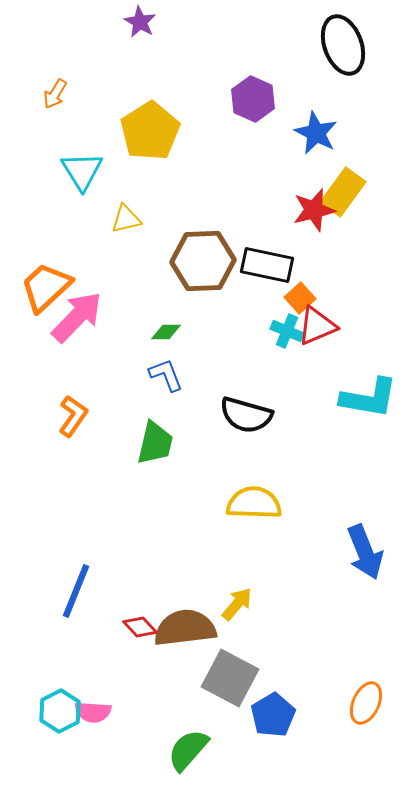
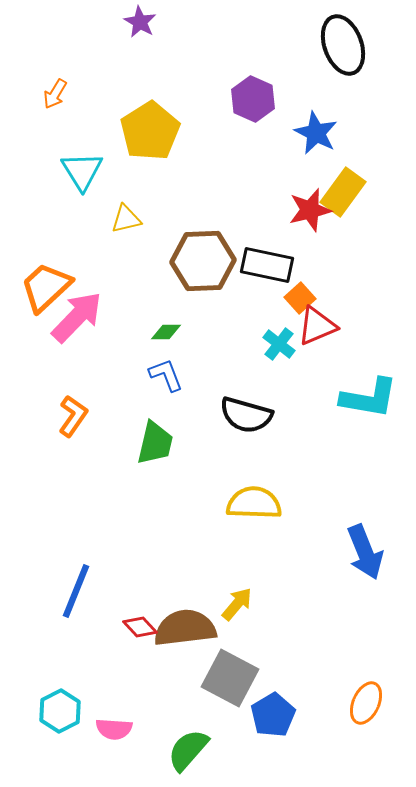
red star: moved 4 px left
cyan cross: moved 8 px left, 13 px down; rotated 16 degrees clockwise
pink semicircle: moved 21 px right, 17 px down
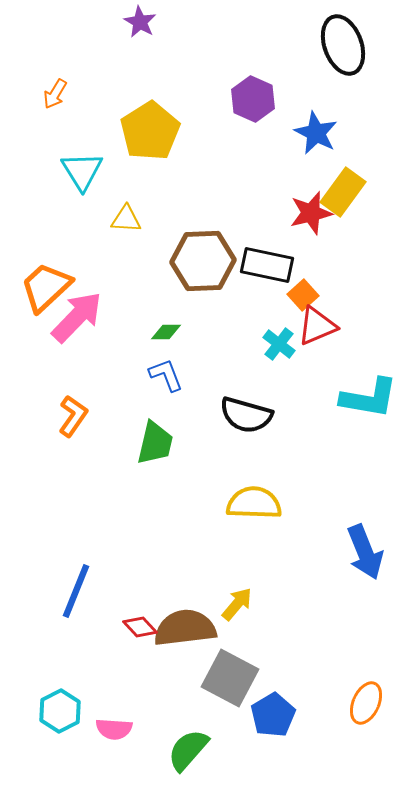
red star: moved 1 px right, 3 px down
yellow triangle: rotated 16 degrees clockwise
orange square: moved 3 px right, 3 px up
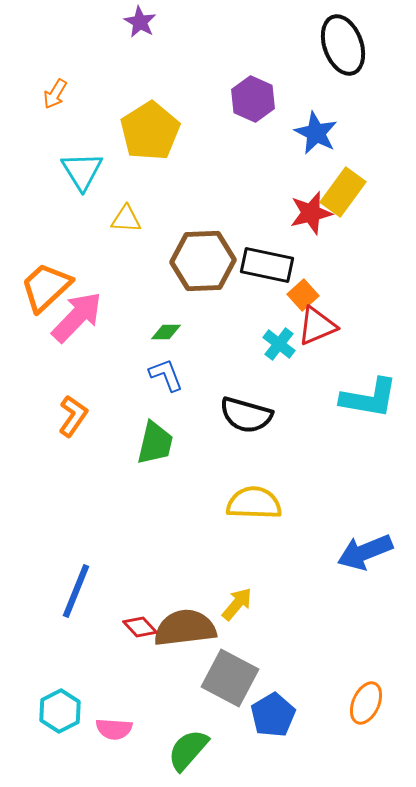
blue arrow: rotated 90 degrees clockwise
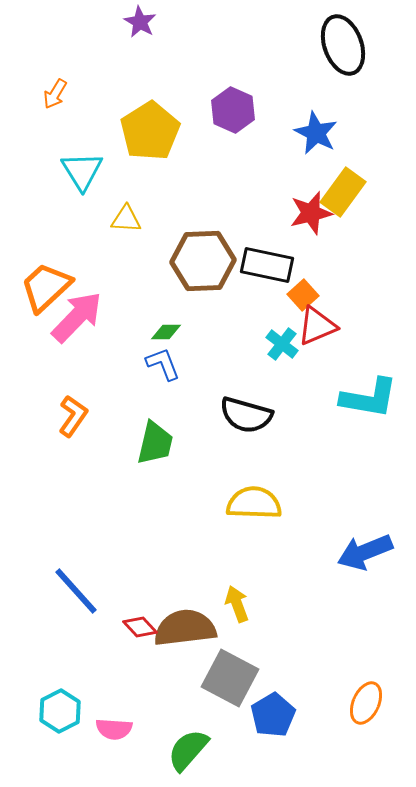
purple hexagon: moved 20 px left, 11 px down
cyan cross: moved 3 px right
blue L-shape: moved 3 px left, 11 px up
blue line: rotated 64 degrees counterclockwise
yellow arrow: rotated 60 degrees counterclockwise
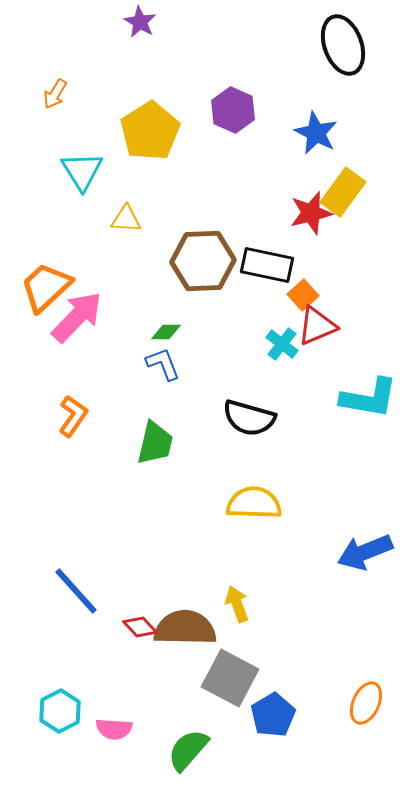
black semicircle: moved 3 px right, 3 px down
brown semicircle: rotated 8 degrees clockwise
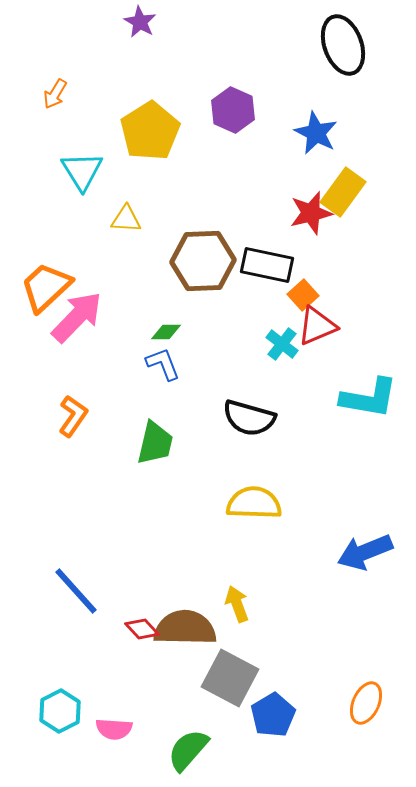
red diamond: moved 2 px right, 2 px down
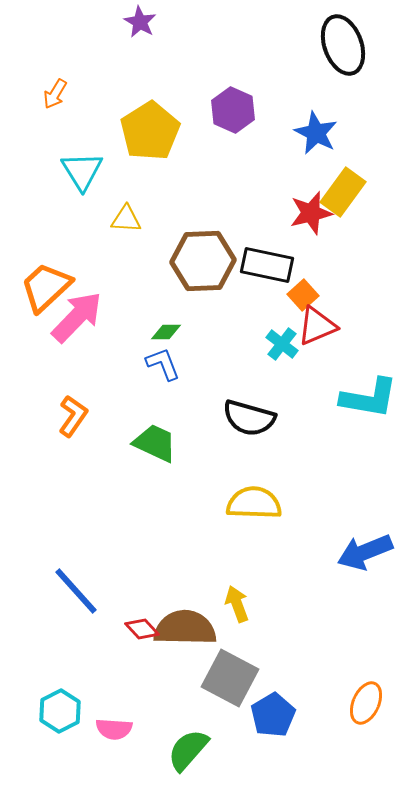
green trapezoid: rotated 78 degrees counterclockwise
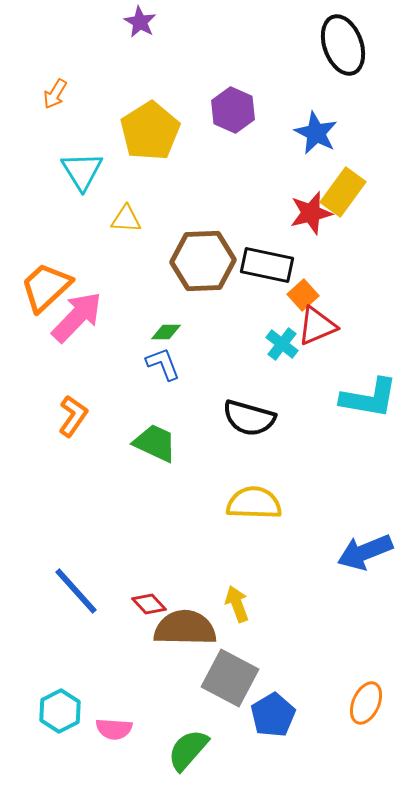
red diamond: moved 7 px right, 25 px up
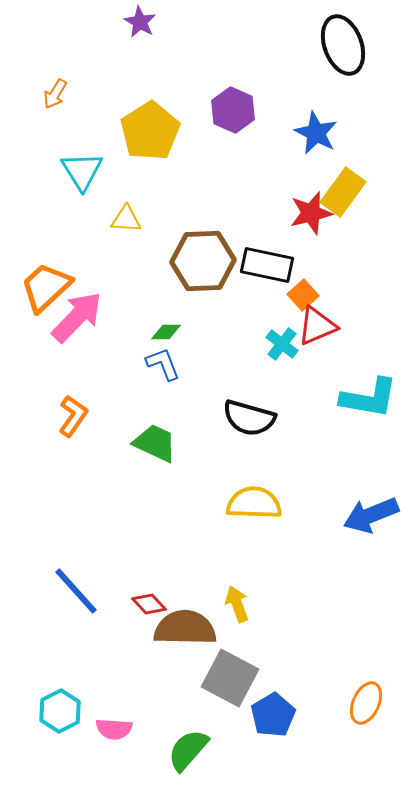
blue arrow: moved 6 px right, 37 px up
